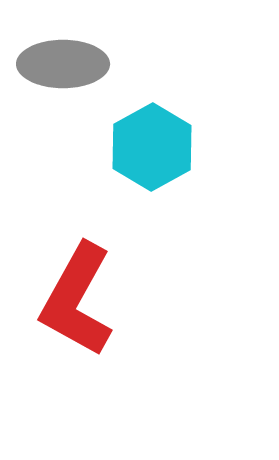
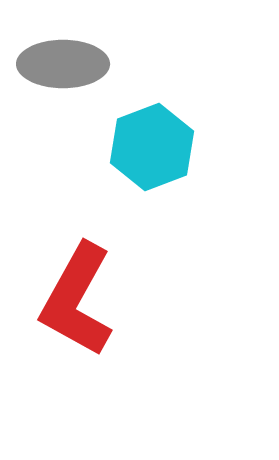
cyan hexagon: rotated 8 degrees clockwise
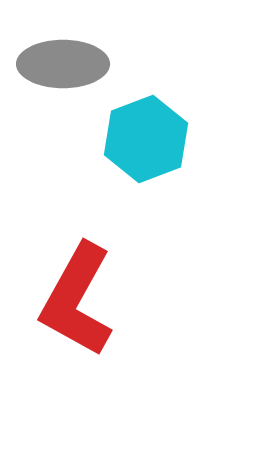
cyan hexagon: moved 6 px left, 8 px up
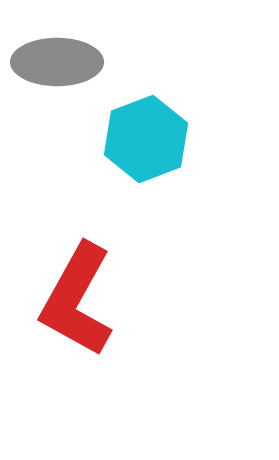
gray ellipse: moved 6 px left, 2 px up
